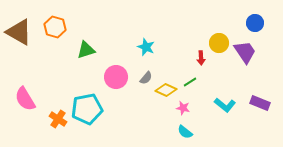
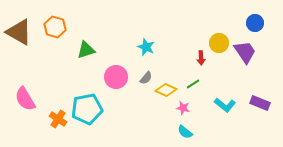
green line: moved 3 px right, 2 px down
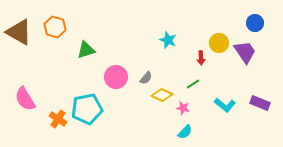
cyan star: moved 22 px right, 7 px up
yellow diamond: moved 4 px left, 5 px down
cyan semicircle: rotated 84 degrees counterclockwise
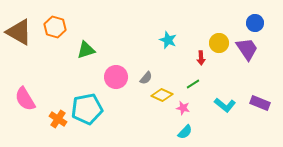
purple trapezoid: moved 2 px right, 3 px up
